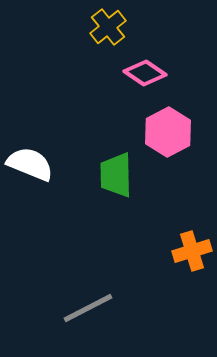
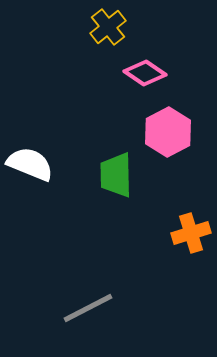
orange cross: moved 1 px left, 18 px up
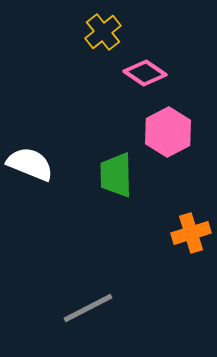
yellow cross: moved 5 px left, 5 px down
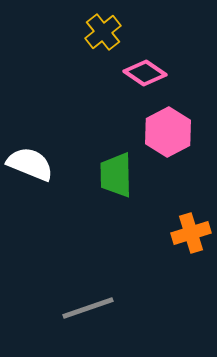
gray line: rotated 8 degrees clockwise
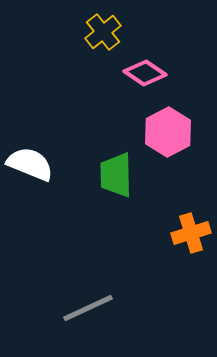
gray line: rotated 6 degrees counterclockwise
